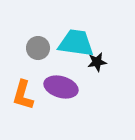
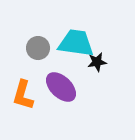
purple ellipse: rotated 28 degrees clockwise
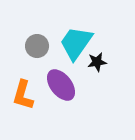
cyan trapezoid: rotated 63 degrees counterclockwise
gray circle: moved 1 px left, 2 px up
purple ellipse: moved 2 px up; rotated 8 degrees clockwise
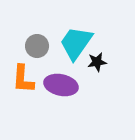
purple ellipse: rotated 40 degrees counterclockwise
orange L-shape: moved 16 px up; rotated 12 degrees counterclockwise
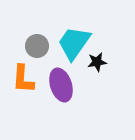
cyan trapezoid: moved 2 px left
purple ellipse: rotated 60 degrees clockwise
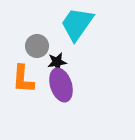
cyan trapezoid: moved 3 px right, 19 px up
black star: moved 40 px left
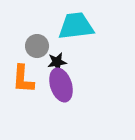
cyan trapezoid: moved 1 px left, 2 px down; rotated 48 degrees clockwise
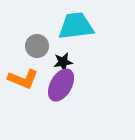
black star: moved 6 px right
orange L-shape: rotated 72 degrees counterclockwise
purple ellipse: rotated 48 degrees clockwise
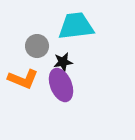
purple ellipse: rotated 52 degrees counterclockwise
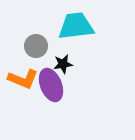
gray circle: moved 1 px left
black star: moved 2 px down
purple ellipse: moved 10 px left
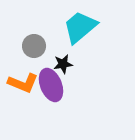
cyan trapezoid: moved 4 px right, 1 px down; rotated 33 degrees counterclockwise
gray circle: moved 2 px left
orange L-shape: moved 4 px down
